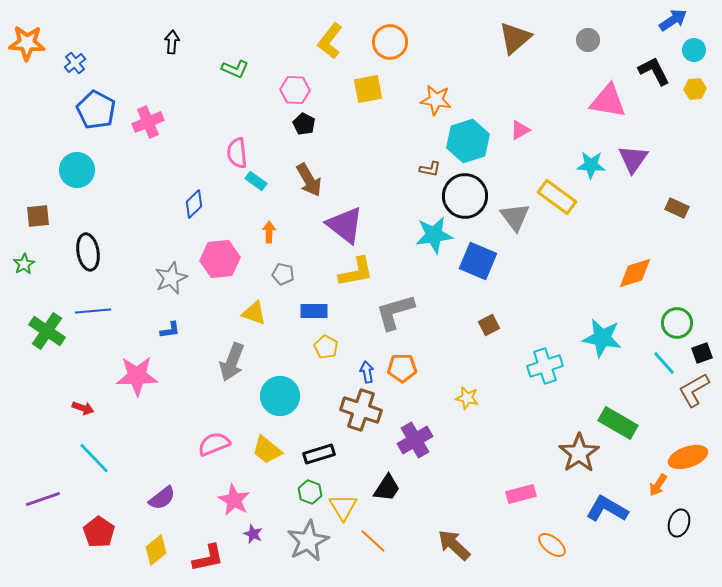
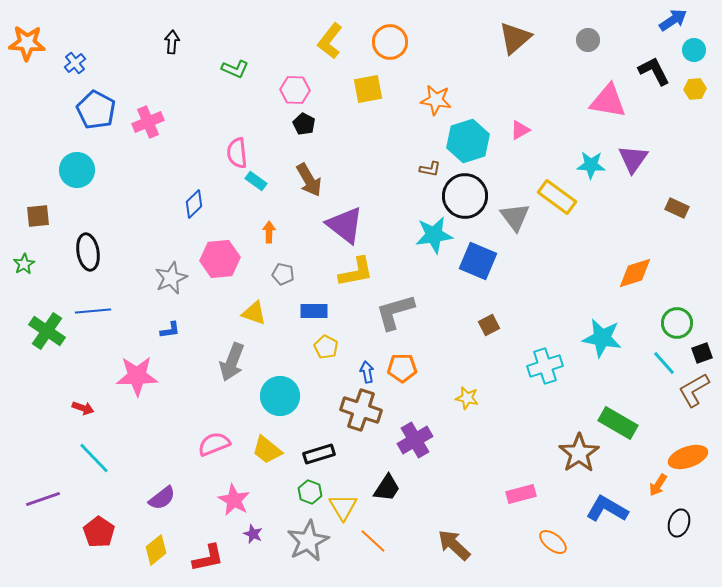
orange ellipse at (552, 545): moved 1 px right, 3 px up
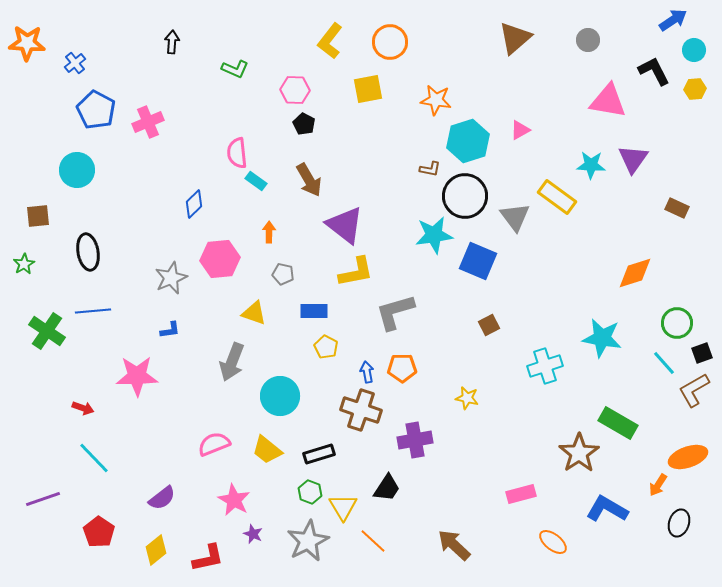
purple cross at (415, 440): rotated 20 degrees clockwise
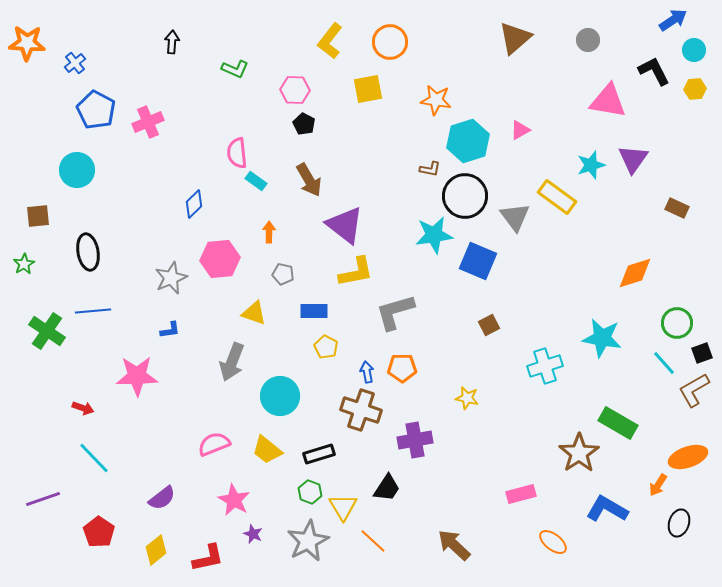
cyan star at (591, 165): rotated 20 degrees counterclockwise
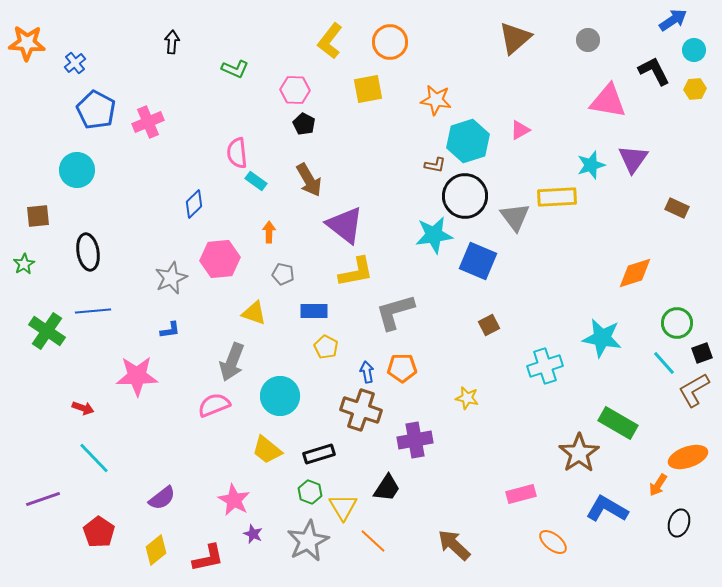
brown L-shape at (430, 169): moved 5 px right, 4 px up
yellow rectangle at (557, 197): rotated 39 degrees counterclockwise
pink semicircle at (214, 444): moved 39 px up
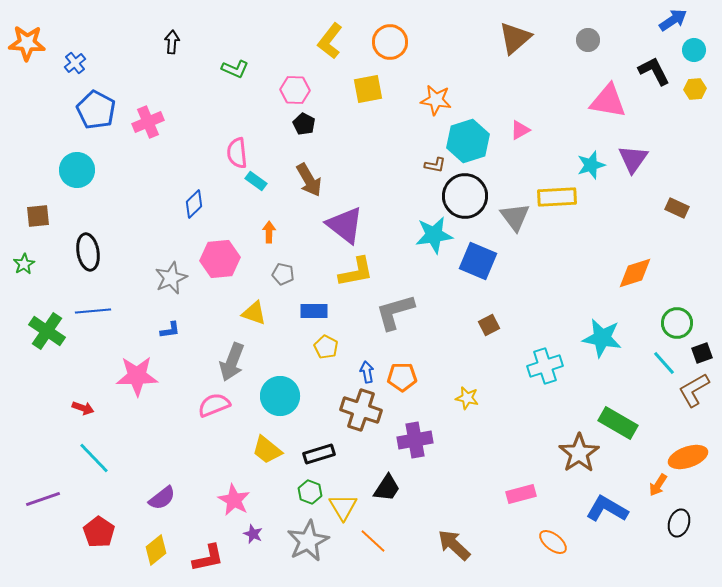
orange pentagon at (402, 368): moved 9 px down
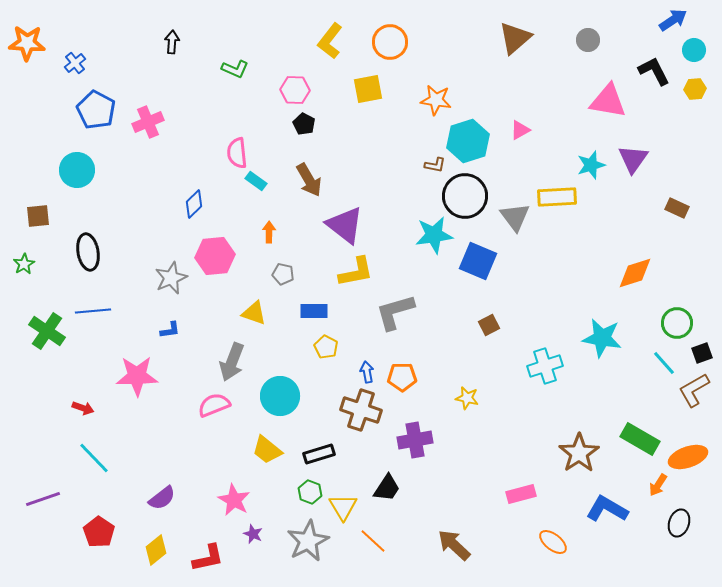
pink hexagon at (220, 259): moved 5 px left, 3 px up
green rectangle at (618, 423): moved 22 px right, 16 px down
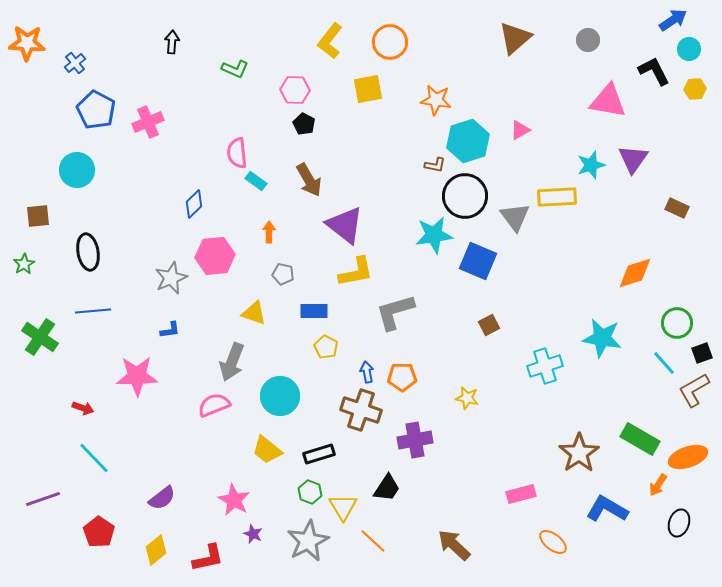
cyan circle at (694, 50): moved 5 px left, 1 px up
green cross at (47, 331): moved 7 px left, 6 px down
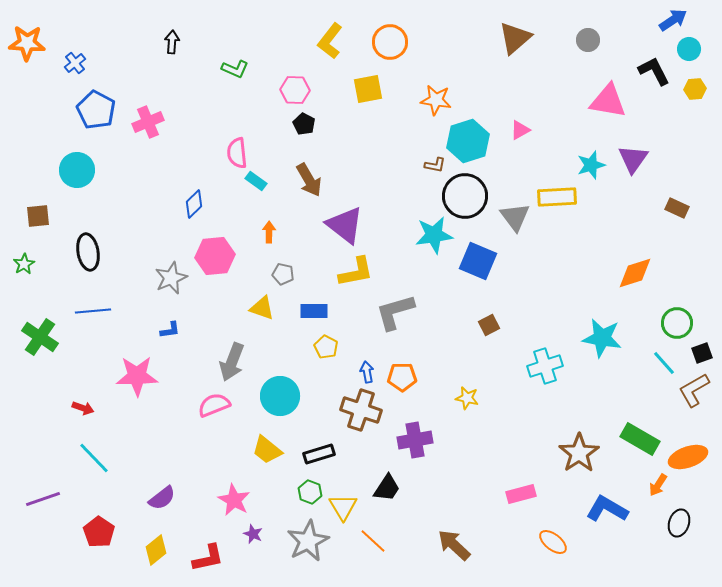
yellow triangle at (254, 313): moved 8 px right, 5 px up
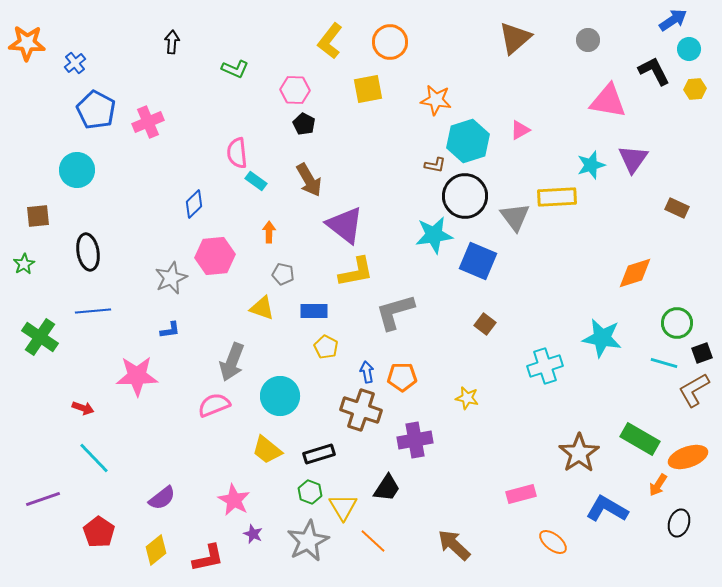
brown square at (489, 325): moved 4 px left, 1 px up; rotated 25 degrees counterclockwise
cyan line at (664, 363): rotated 32 degrees counterclockwise
